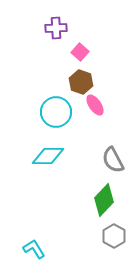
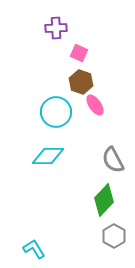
pink square: moved 1 px left, 1 px down; rotated 18 degrees counterclockwise
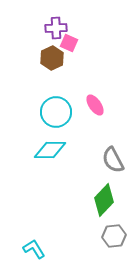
pink square: moved 10 px left, 10 px up
brown hexagon: moved 29 px left, 24 px up; rotated 15 degrees clockwise
cyan diamond: moved 2 px right, 6 px up
gray hexagon: rotated 25 degrees clockwise
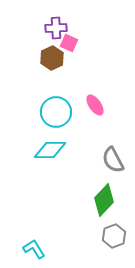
gray hexagon: rotated 15 degrees counterclockwise
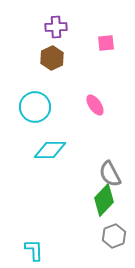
purple cross: moved 1 px up
pink square: moved 37 px right; rotated 30 degrees counterclockwise
cyan circle: moved 21 px left, 5 px up
gray semicircle: moved 3 px left, 14 px down
cyan L-shape: moved 1 px down; rotated 30 degrees clockwise
